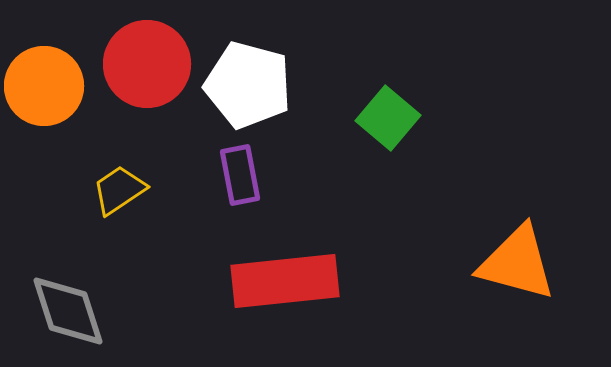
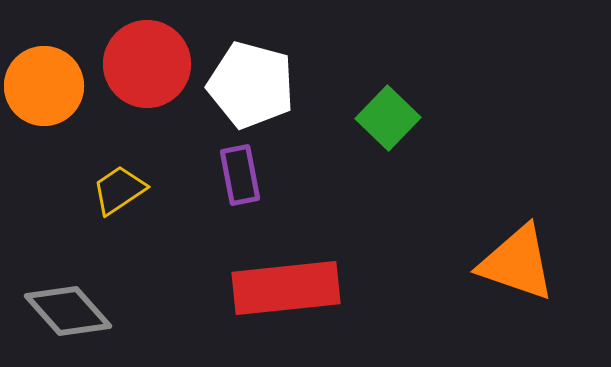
white pentagon: moved 3 px right
green square: rotated 4 degrees clockwise
orange triangle: rotated 4 degrees clockwise
red rectangle: moved 1 px right, 7 px down
gray diamond: rotated 24 degrees counterclockwise
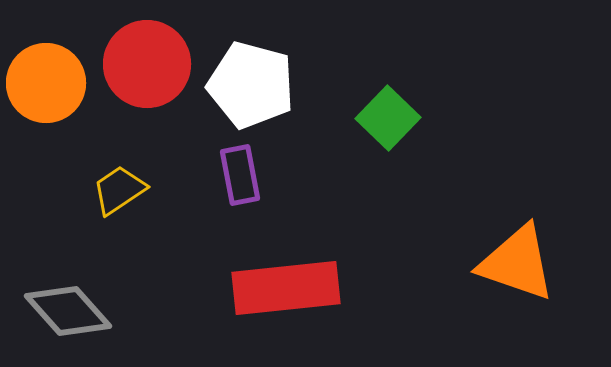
orange circle: moved 2 px right, 3 px up
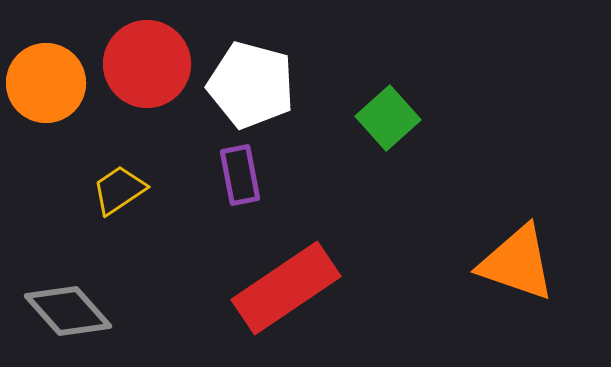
green square: rotated 4 degrees clockwise
red rectangle: rotated 28 degrees counterclockwise
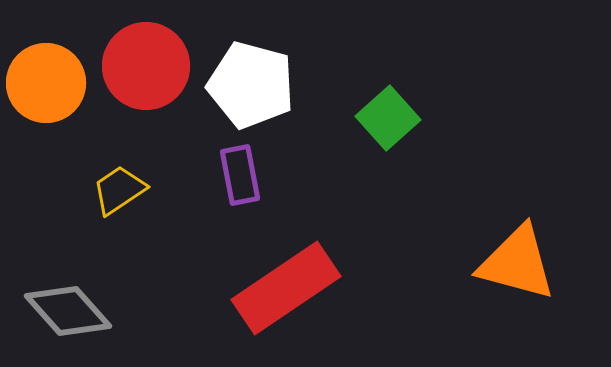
red circle: moved 1 px left, 2 px down
orange triangle: rotated 4 degrees counterclockwise
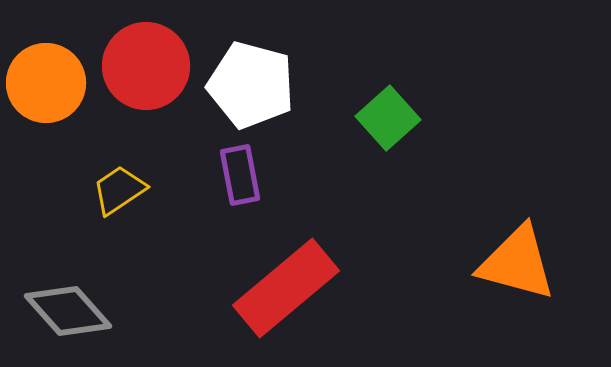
red rectangle: rotated 6 degrees counterclockwise
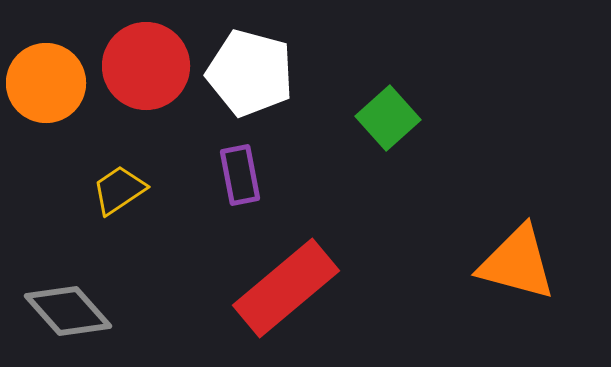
white pentagon: moved 1 px left, 12 px up
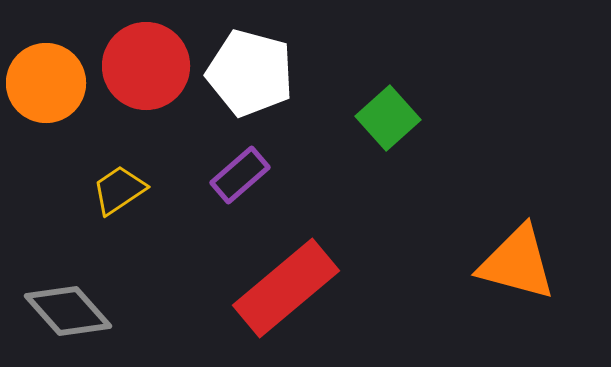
purple rectangle: rotated 60 degrees clockwise
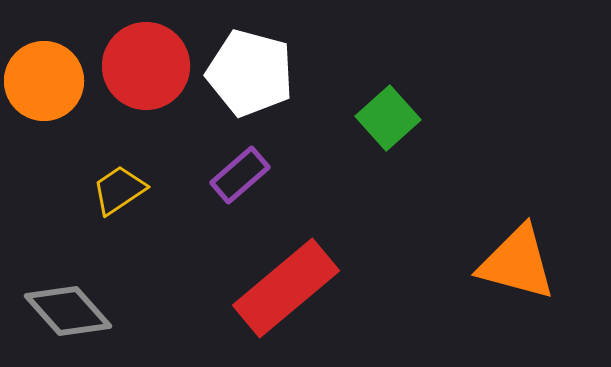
orange circle: moved 2 px left, 2 px up
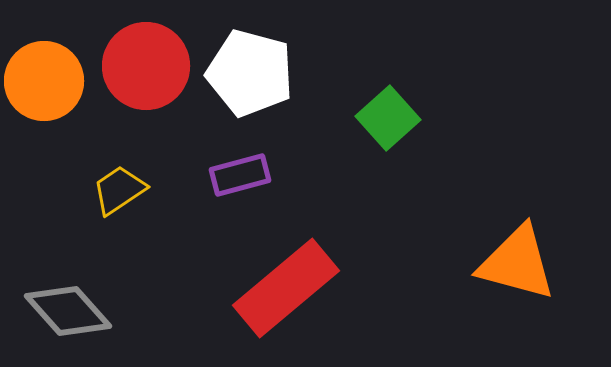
purple rectangle: rotated 26 degrees clockwise
